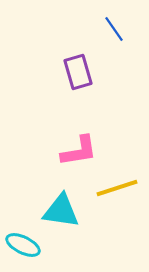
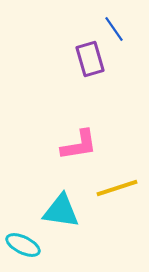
purple rectangle: moved 12 px right, 13 px up
pink L-shape: moved 6 px up
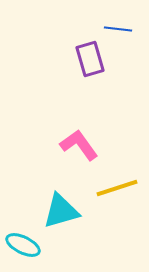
blue line: moved 4 px right; rotated 48 degrees counterclockwise
pink L-shape: rotated 117 degrees counterclockwise
cyan triangle: rotated 24 degrees counterclockwise
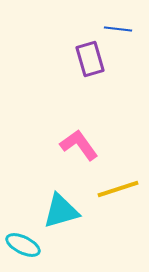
yellow line: moved 1 px right, 1 px down
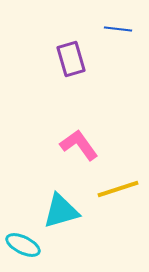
purple rectangle: moved 19 px left
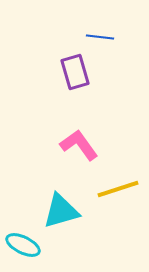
blue line: moved 18 px left, 8 px down
purple rectangle: moved 4 px right, 13 px down
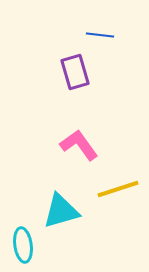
blue line: moved 2 px up
cyan ellipse: rotated 56 degrees clockwise
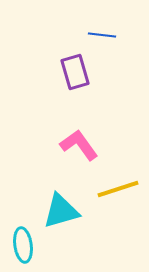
blue line: moved 2 px right
